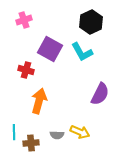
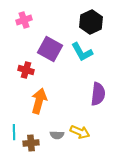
purple semicircle: moved 2 px left; rotated 20 degrees counterclockwise
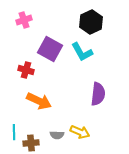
orange arrow: rotated 100 degrees clockwise
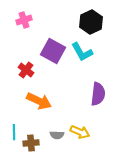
purple square: moved 3 px right, 2 px down
red cross: rotated 21 degrees clockwise
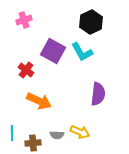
cyan line: moved 2 px left, 1 px down
brown cross: moved 2 px right
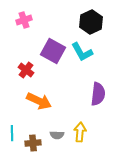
yellow arrow: rotated 108 degrees counterclockwise
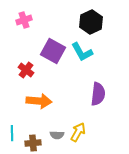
orange arrow: rotated 20 degrees counterclockwise
yellow arrow: moved 2 px left; rotated 24 degrees clockwise
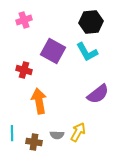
black hexagon: rotated 20 degrees clockwise
cyan L-shape: moved 5 px right
red cross: moved 2 px left; rotated 21 degrees counterclockwise
purple semicircle: rotated 45 degrees clockwise
orange arrow: rotated 105 degrees counterclockwise
brown cross: moved 1 px right, 1 px up; rotated 14 degrees clockwise
